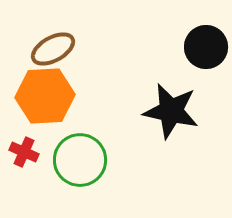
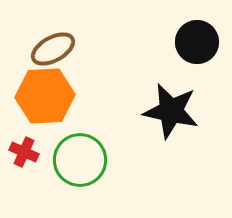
black circle: moved 9 px left, 5 px up
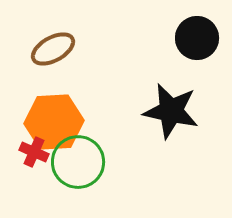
black circle: moved 4 px up
orange hexagon: moved 9 px right, 26 px down
red cross: moved 10 px right
green circle: moved 2 px left, 2 px down
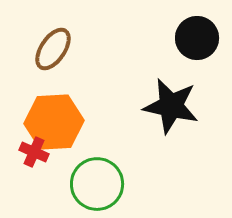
brown ellipse: rotated 27 degrees counterclockwise
black star: moved 5 px up
green circle: moved 19 px right, 22 px down
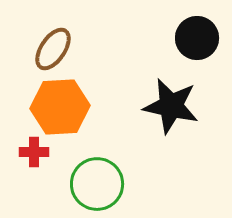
orange hexagon: moved 6 px right, 15 px up
red cross: rotated 24 degrees counterclockwise
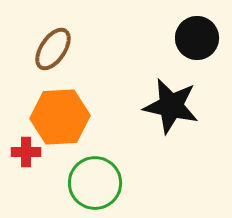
orange hexagon: moved 10 px down
red cross: moved 8 px left
green circle: moved 2 px left, 1 px up
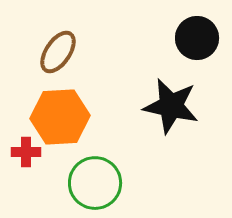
brown ellipse: moved 5 px right, 3 px down
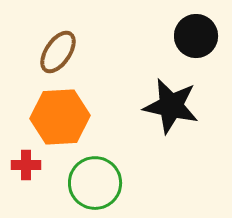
black circle: moved 1 px left, 2 px up
red cross: moved 13 px down
